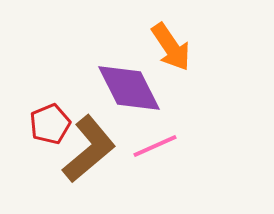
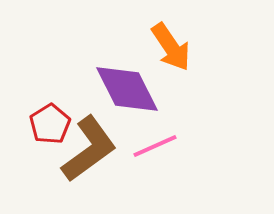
purple diamond: moved 2 px left, 1 px down
red pentagon: rotated 9 degrees counterclockwise
brown L-shape: rotated 4 degrees clockwise
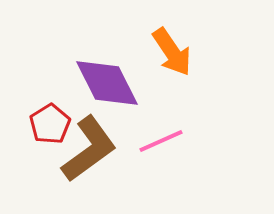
orange arrow: moved 1 px right, 5 px down
purple diamond: moved 20 px left, 6 px up
pink line: moved 6 px right, 5 px up
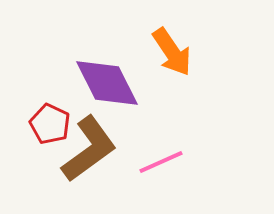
red pentagon: rotated 15 degrees counterclockwise
pink line: moved 21 px down
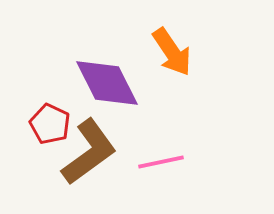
brown L-shape: moved 3 px down
pink line: rotated 12 degrees clockwise
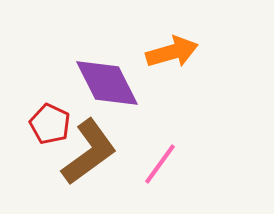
orange arrow: rotated 72 degrees counterclockwise
pink line: moved 1 px left, 2 px down; rotated 42 degrees counterclockwise
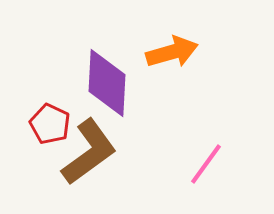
purple diamond: rotated 30 degrees clockwise
pink line: moved 46 px right
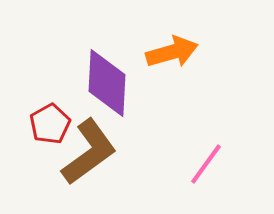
red pentagon: rotated 18 degrees clockwise
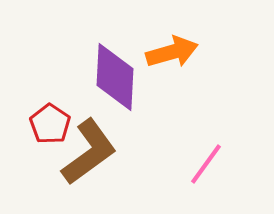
purple diamond: moved 8 px right, 6 px up
red pentagon: rotated 9 degrees counterclockwise
